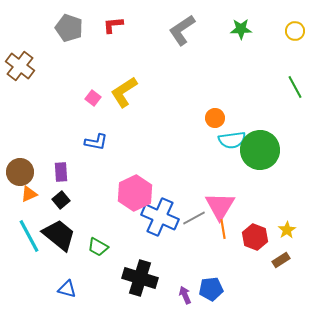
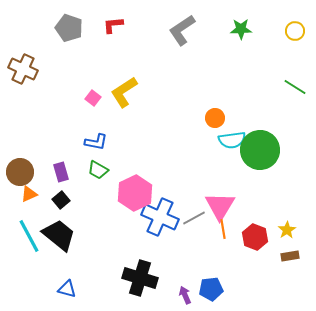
brown cross: moved 3 px right, 3 px down; rotated 12 degrees counterclockwise
green line: rotated 30 degrees counterclockwise
purple rectangle: rotated 12 degrees counterclockwise
green trapezoid: moved 77 px up
brown rectangle: moved 9 px right, 4 px up; rotated 24 degrees clockwise
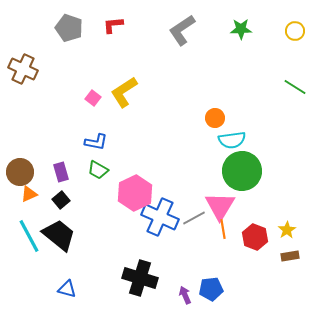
green circle: moved 18 px left, 21 px down
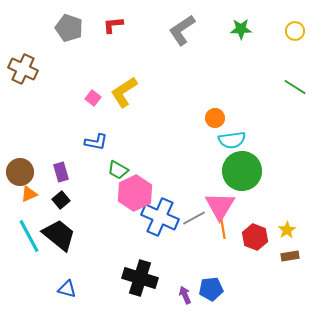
green trapezoid: moved 20 px right
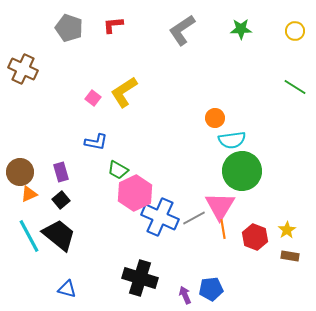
brown rectangle: rotated 18 degrees clockwise
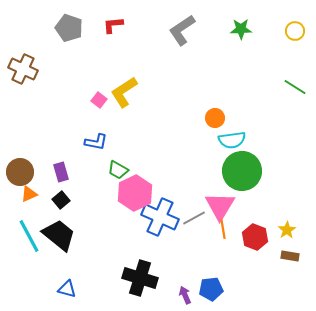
pink square: moved 6 px right, 2 px down
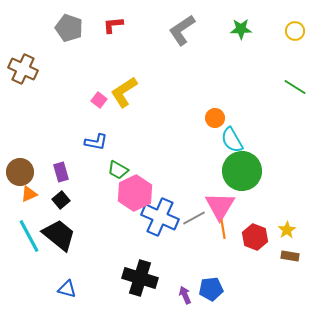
cyan semicircle: rotated 68 degrees clockwise
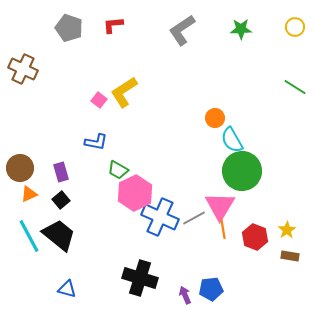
yellow circle: moved 4 px up
brown circle: moved 4 px up
